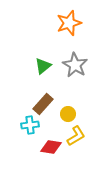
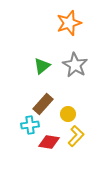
green triangle: moved 1 px left
yellow L-shape: rotated 15 degrees counterclockwise
red diamond: moved 2 px left, 5 px up
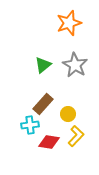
green triangle: moved 1 px right, 1 px up
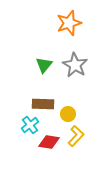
green triangle: moved 1 px right; rotated 12 degrees counterclockwise
brown rectangle: rotated 50 degrees clockwise
cyan cross: rotated 30 degrees counterclockwise
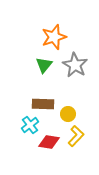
orange star: moved 15 px left, 14 px down
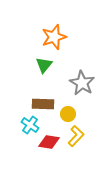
gray star: moved 7 px right, 18 px down
cyan cross: rotated 18 degrees counterclockwise
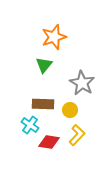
yellow circle: moved 2 px right, 4 px up
yellow L-shape: moved 1 px right, 1 px up
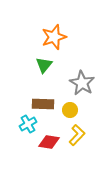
cyan cross: moved 2 px left, 1 px up; rotated 24 degrees clockwise
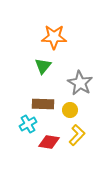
orange star: rotated 20 degrees clockwise
green triangle: moved 1 px left, 1 px down
gray star: moved 2 px left
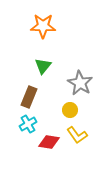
orange star: moved 11 px left, 11 px up
brown rectangle: moved 14 px left, 7 px up; rotated 70 degrees counterclockwise
yellow L-shape: rotated 100 degrees clockwise
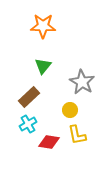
gray star: moved 2 px right, 1 px up
brown rectangle: rotated 25 degrees clockwise
yellow L-shape: rotated 25 degrees clockwise
